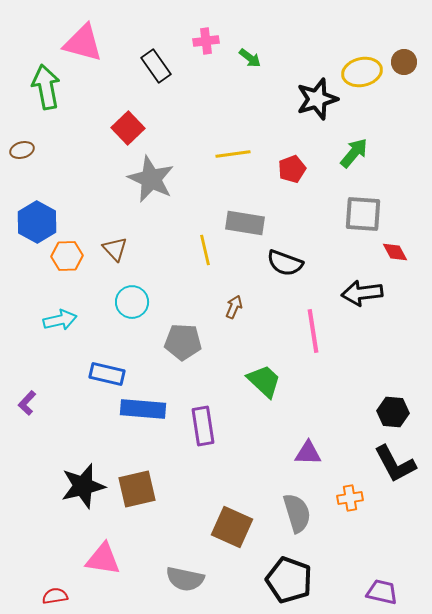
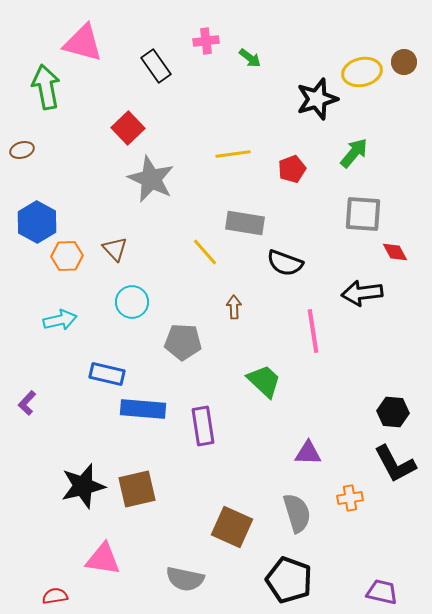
yellow line at (205, 250): moved 2 px down; rotated 28 degrees counterclockwise
brown arrow at (234, 307): rotated 25 degrees counterclockwise
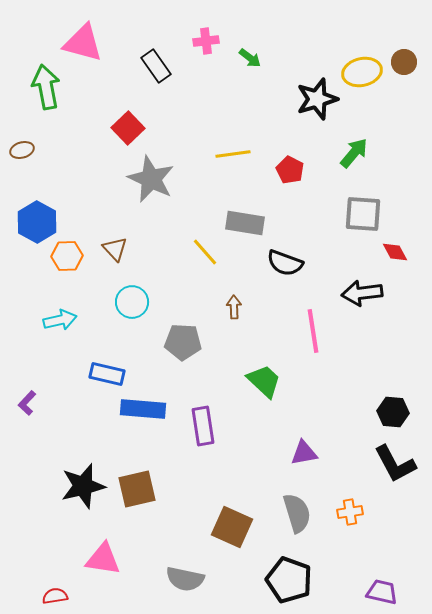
red pentagon at (292, 169): moved 2 px left, 1 px down; rotated 24 degrees counterclockwise
purple triangle at (308, 453): moved 4 px left; rotated 12 degrees counterclockwise
orange cross at (350, 498): moved 14 px down
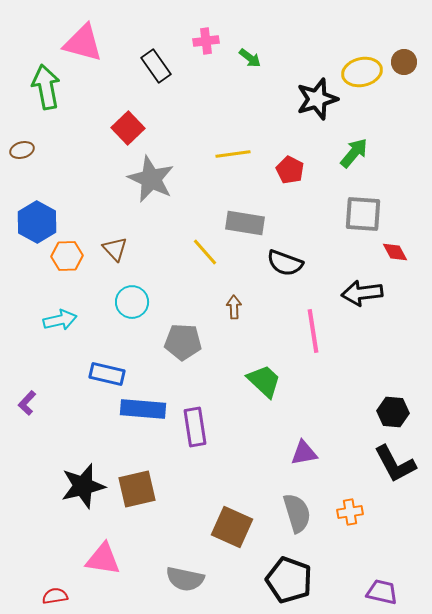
purple rectangle at (203, 426): moved 8 px left, 1 px down
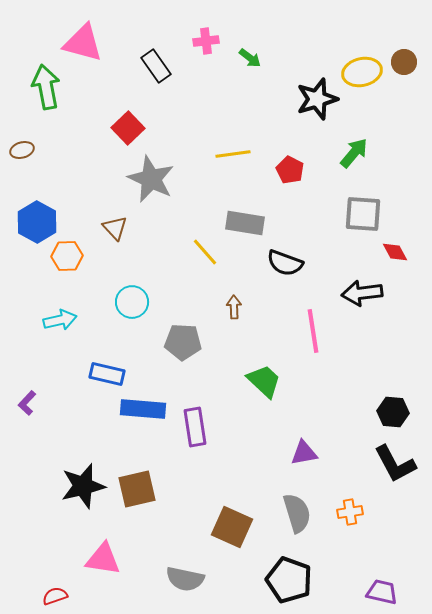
brown triangle at (115, 249): moved 21 px up
red semicircle at (55, 596): rotated 10 degrees counterclockwise
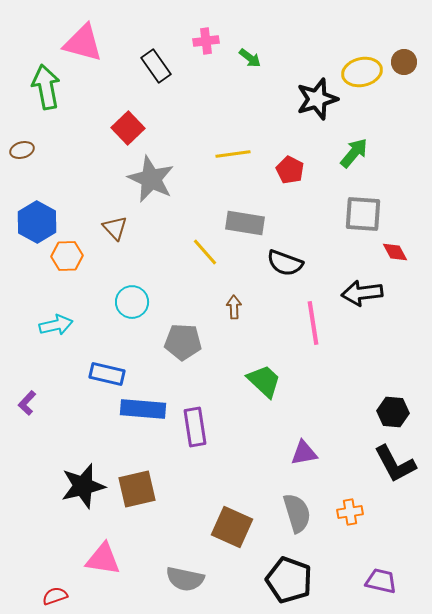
cyan arrow at (60, 320): moved 4 px left, 5 px down
pink line at (313, 331): moved 8 px up
purple trapezoid at (382, 592): moved 1 px left, 11 px up
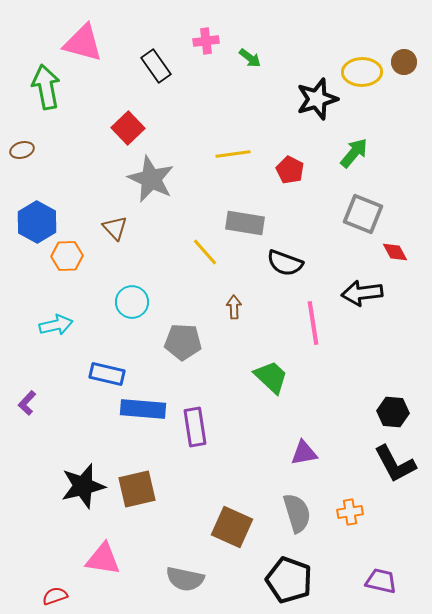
yellow ellipse at (362, 72): rotated 12 degrees clockwise
gray square at (363, 214): rotated 18 degrees clockwise
green trapezoid at (264, 381): moved 7 px right, 4 px up
